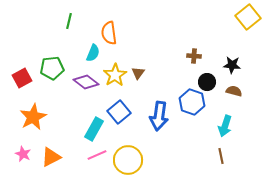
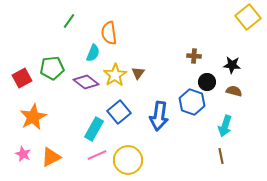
green line: rotated 21 degrees clockwise
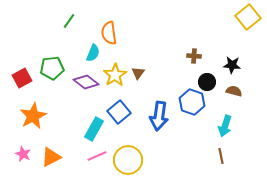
orange star: moved 1 px up
pink line: moved 1 px down
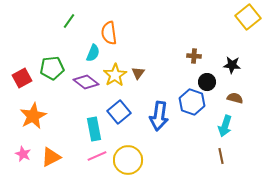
brown semicircle: moved 1 px right, 7 px down
cyan rectangle: rotated 40 degrees counterclockwise
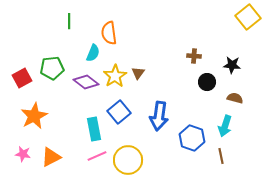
green line: rotated 35 degrees counterclockwise
yellow star: moved 1 px down
blue hexagon: moved 36 px down
orange star: moved 1 px right
pink star: rotated 14 degrees counterclockwise
